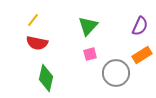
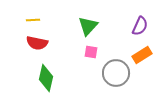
yellow line: rotated 48 degrees clockwise
pink square: moved 1 px right, 2 px up; rotated 24 degrees clockwise
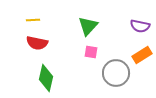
purple semicircle: rotated 78 degrees clockwise
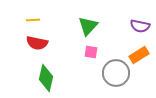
orange rectangle: moved 3 px left
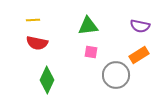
green triangle: rotated 40 degrees clockwise
gray circle: moved 2 px down
green diamond: moved 1 px right, 2 px down; rotated 12 degrees clockwise
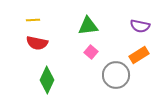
pink square: rotated 32 degrees clockwise
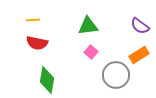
purple semicircle: rotated 24 degrees clockwise
green diamond: rotated 16 degrees counterclockwise
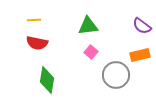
yellow line: moved 1 px right
purple semicircle: moved 2 px right
orange rectangle: moved 1 px right; rotated 18 degrees clockwise
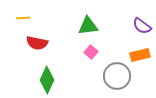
yellow line: moved 11 px left, 2 px up
gray circle: moved 1 px right, 1 px down
green diamond: rotated 16 degrees clockwise
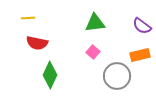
yellow line: moved 5 px right
green triangle: moved 7 px right, 3 px up
pink square: moved 2 px right
green diamond: moved 3 px right, 5 px up
